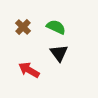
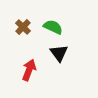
green semicircle: moved 3 px left
red arrow: rotated 80 degrees clockwise
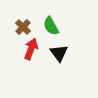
green semicircle: moved 2 px left, 1 px up; rotated 144 degrees counterclockwise
red arrow: moved 2 px right, 21 px up
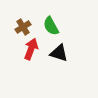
brown cross: rotated 14 degrees clockwise
black triangle: rotated 36 degrees counterclockwise
